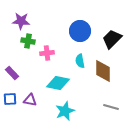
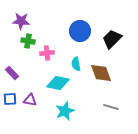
cyan semicircle: moved 4 px left, 3 px down
brown diamond: moved 2 px left, 2 px down; rotated 20 degrees counterclockwise
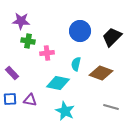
black trapezoid: moved 2 px up
cyan semicircle: rotated 24 degrees clockwise
brown diamond: rotated 50 degrees counterclockwise
cyan star: rotated 24 degrees counterclockwise
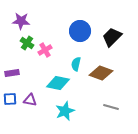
green cross: moved 1 px left, 2 px down; rotated 24 degrees clockwise
pink cross: moved 2 px left, 3 px up; rotated 24 degrees counterclockwise
purple rectangle: rotated 56 degrees counterclockwise
cyan star: rotated 24 degrees clockwise
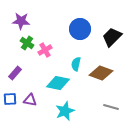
blue circle: moved 2 px up
purple rectangle: moved 3 px right; rotated 40 degrees counterclockwise
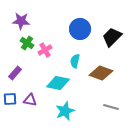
cyan semicircle: moved 1 px left, 3 px up
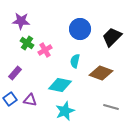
cyan diamond: moved 2 px right, 2 px down
blue square: rotated 32 degrees counterclockwise
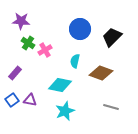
green cross: moved 1 px right
blue square: moved 2 px right, 1 px down
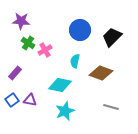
blue circle: moved 1 px down
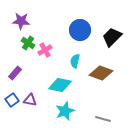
gray line: moved 8 px left, 12 px down
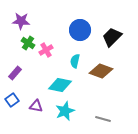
pink cross: moved 1 px right
brown diamond: moved 2 px up
purple triangle: moved 6 px right, 6 px down
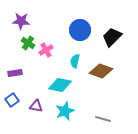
purple rectangle: rotated 40 degrees clockwise
